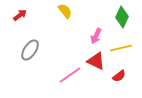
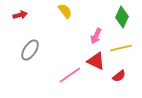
red arrow: rotated 24 degrees clockwise
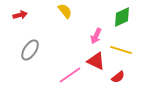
green diamond: rotated 40 degrees clockwise
yellow line: moved 2 px down; rotated 30 degrees clockwise
red semicircle: moved 1 px left, 1 px down
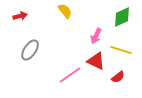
red arrow: moved 1 px down
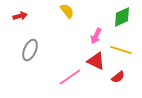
yellow semicircle: moved 2 px right
gray ellipse: rotated 10 degrees counterclockwise
pink line: moved 2 px down
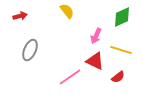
red triangle: moved 1 px left
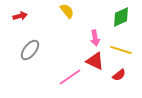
green diamond: moved 1 px left
pink arrow: moved 1 px left, 2 px down; rotated 35 degrees counterclockwise
gray ellipse: rotated 15 degrees clockwise
red semicircle: moved 1 px right, 2 px up
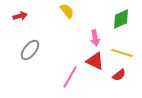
green diamond: moved 2 px down
yellow line: moved 1 px right, 3 px down
pink line: rotated 25 degrees counterclockwise
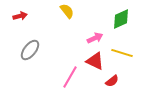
pink arrow: rotated 105 degrees counterclockwise
red semicircle: moved 7 px left, 6 px down
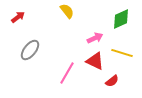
red arrow: moved 2 px left, 1 px down; rotated 24 degrees counterclockwise
pink line: moved 3 px left, 4 px up
